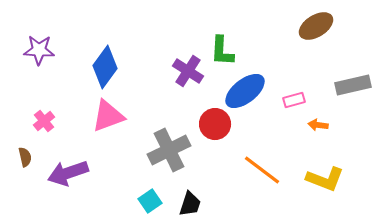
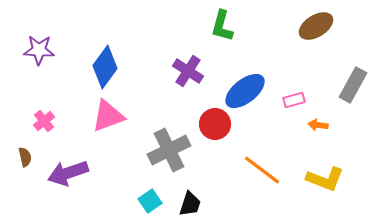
green L-shape: moved 25 px up; rotated 12 degrees clockwise
gray rectangle: rotated 48 degrees counterclockwise
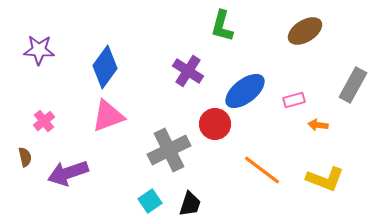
brown ellipse: moved 11 px left, 5 px down
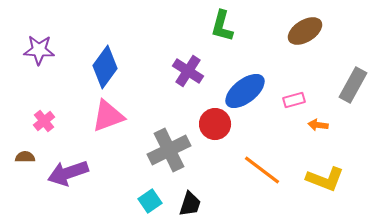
brown semicircle: rotated 78 degrees counterclockwise
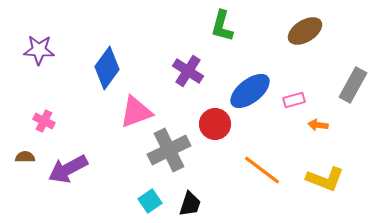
blue diamond: moved 2 px right, 1 px down
blue ellipse: moved 5 px right
pink triangle: moved 28 px right, 4 px up
pink cross: rotated 25 degrees counterclockwise
purple arrow: moved 4 px up; rotated 9 degrees counterclockwise
